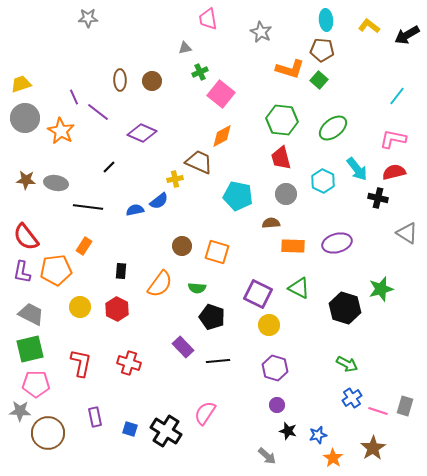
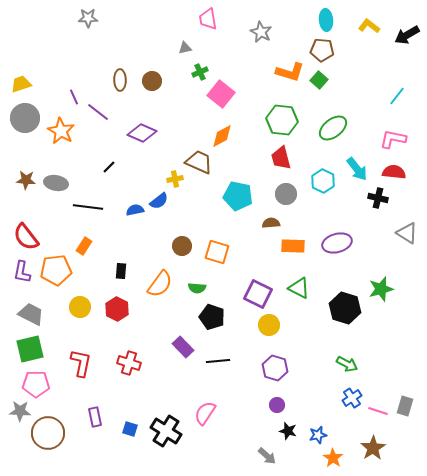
orange L-shape at (290, 69): moved 3 px down
red semicircle at (394, 172): rotated 20 degrees clockwise
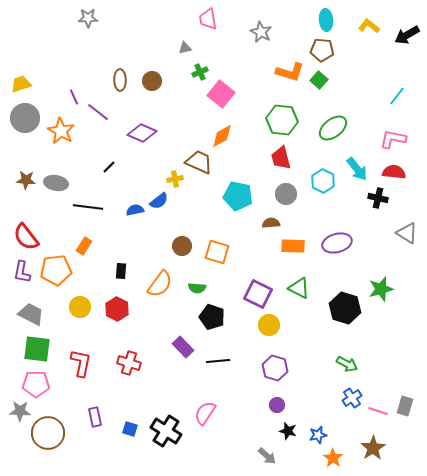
green square at (30, 349): moved 7 px right; rotated 20 degrees clockwise
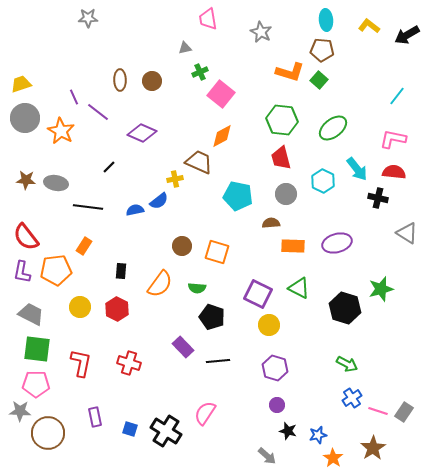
gray rectangle at (405, 406): moved 1 px left, 6 px down; rotated 18 degrees clockwise
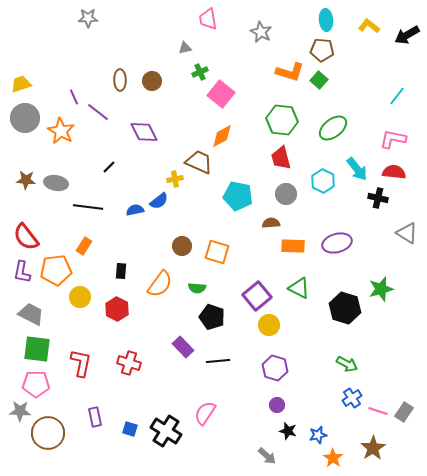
purple diamond at (142, 133): moved 2 px right, 1 px up; rotated 40 degrees clockwise
purple square at (258, 294): moved 1 px left, 2 px down; rotated 24 degrees clockwise
yellow circle at (80, 307): moved 10 px up
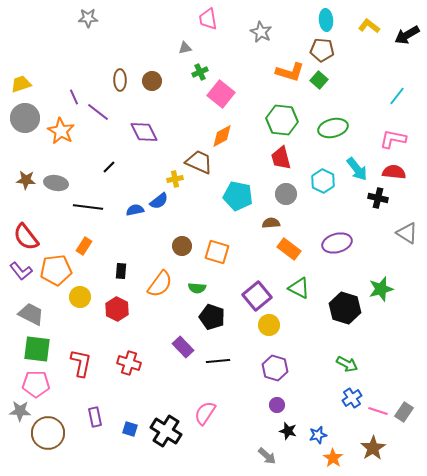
green ellipse at (333, 128): rotated 24 degrees clockwise
orange rectangle at (293, 246): moved 4 px left, 3 px down; rotated 35 degrees clockwise
purple L-shape at (22, 272): moved 1 px left, 1 px up; rotated 50 degrees counterclockwise
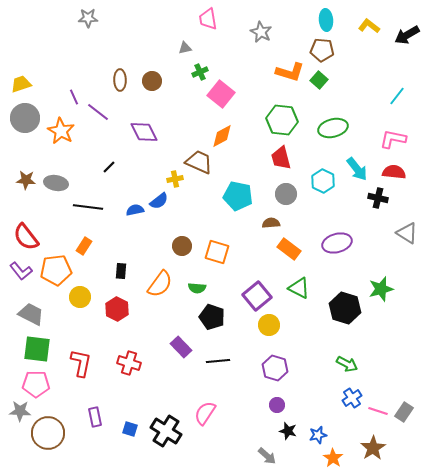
purple rectangle at (183, 347): moved 2 px left
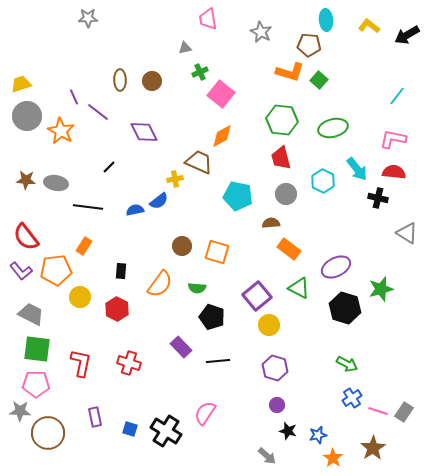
brown pentagon at (322, 50): moved 13 px left, 5 px up
gray circle at (25, 118): moved 2 px right, 2 px up
purple ellipse at (337, 243): moved 1 px left, 24 px down; rotated 12 degrees counterclockwise
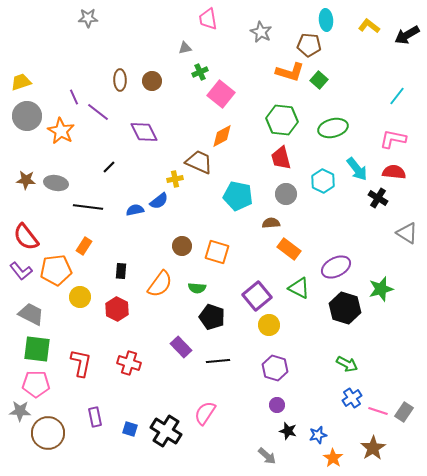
yellow trapezoid at (21, 84): moved 2 px up
black cross at (378, 198): rotated 18 degrees clockwise
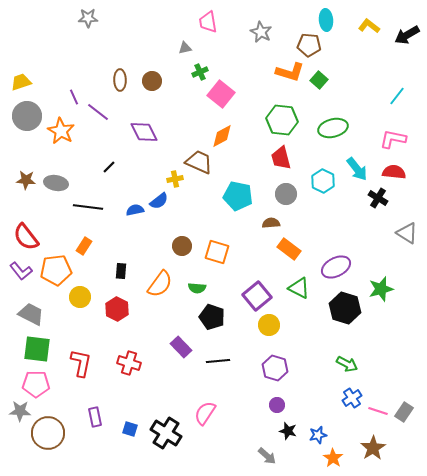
pink trapezoid at (208, 19): moved 3 px down
black cross at (166, 431): moved 2 px down
